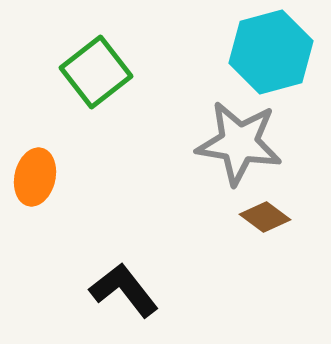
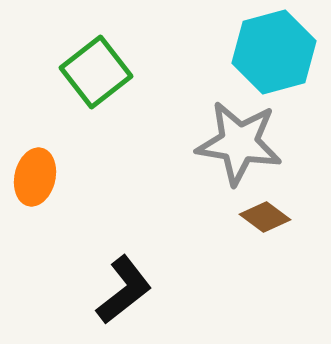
cyan hexagon: moved 3 px right
black L-shape: rotated 90 degrees clockwise
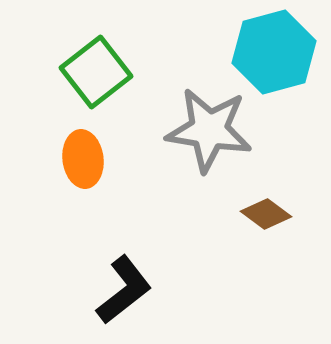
gray star: moved 30 px left, 13 px up
orange ellipse: moved 48 px right, 18 px up; rotated 20 degrees counterclockwise
brown diamond: moved 1 px right, 3 px up
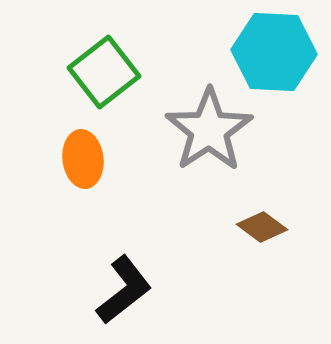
cyan hexagon: rotated 18 degrees clockwise
green square: moved 8 px right
gray star: rotated 30 degrees clockwise
brown diamond: moved 4 px left, 13 px down
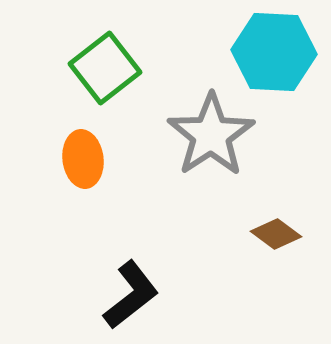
green square: moved 1 px right, 4 px up
gray star: moved 2 px right, 5 px down
brown diamond: moved 14 px right, 7 px down
black L-shape: moved 7 px right, 5 px down
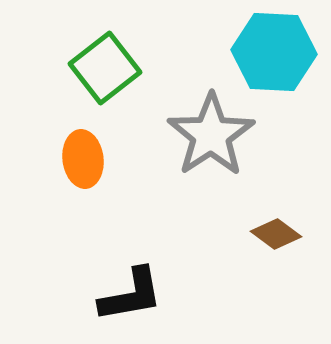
black L-shape: rotated 28 degrees clockwise
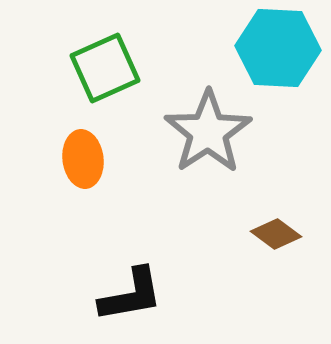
cyan hexagon: moved 4 px right, 4 px up
green square: rotated 14 degrees clockwise
gray star: moved 3 px left, 3 px up
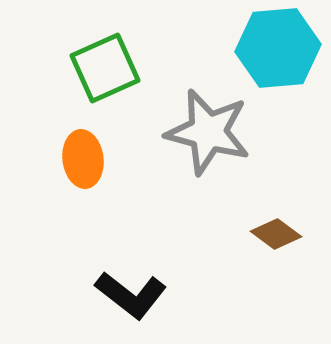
cyan hexagon: rotated 8 degrees counterclockwise
gray star: rotated 24 degrees counterclockwise
black L-shape: rotated 48 degrees clockwise
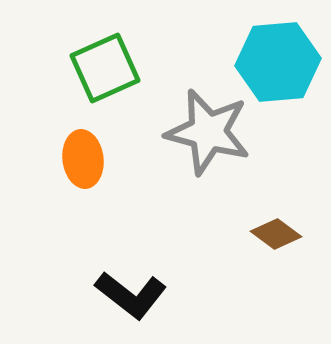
cyan hexagon: moved 14 px down
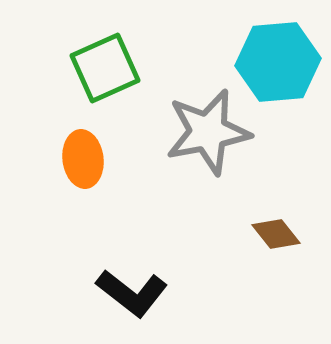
gray star: rotated 26 degrees counterclockwise
brown diamond: rotated 15 degrees clockwise
black L-shape: moved 1 px right, 2 px up
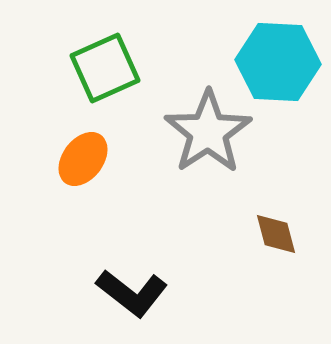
cyan hexagon: rotated 8 degrees clockwise
gray star: rotated 22 degrees counterclockwise
orange ellipse: rotated 44 degrees clockwise
brown diamond: rotated 24 degrees clockwise
